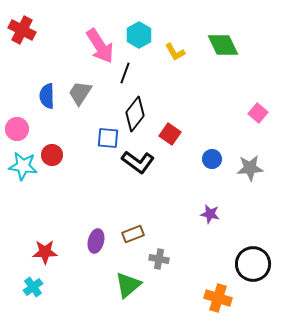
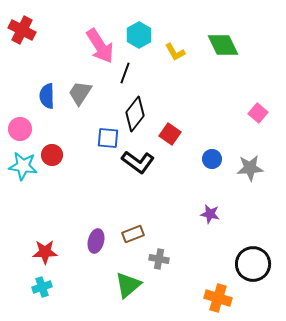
pink circle: moved 3 px right
cyan cross: moved 9 px right; rotated 18 degrees clockwise
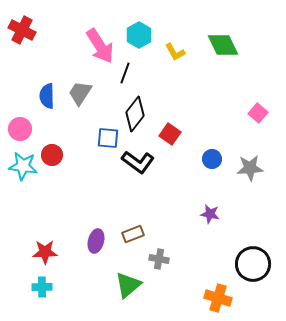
cyan cross: rotated 18 degrees clockwise
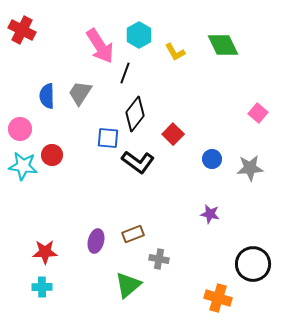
red square: moved 3 px right; rotated 10 degrees clockwise
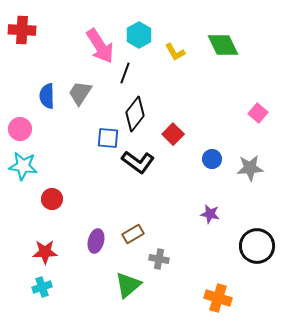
red cross: rotated 24 degrees counterclockwise
red circle: moved 44 px down
brown rectangle: rotated 10 degrees counterclockwise
black circle: moved 4 px right, 18 px up
cyan cross: rotated 18 degrees counterclockwise
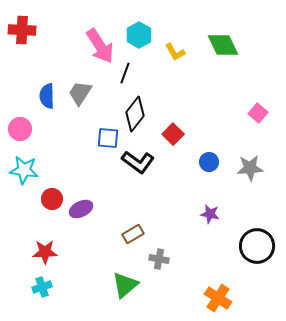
blue circle: moved 3 px left, 3 px down
cyan star: moved 1 px right, 4 px down
purple ellipse: moved 15 px left, 32 px up; rotated 50 degrees clockwise
green triangle: moved 3 px left
orange cross: rotated 16 degrees clockwise
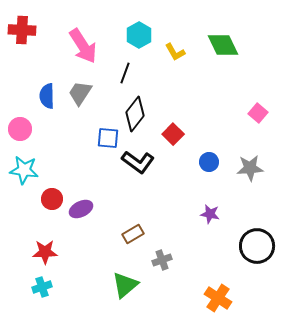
pink arrow: moved 17 px left
gray cross: moved 3 px right, 1 px down; rotated 30 degrees counterclockwise
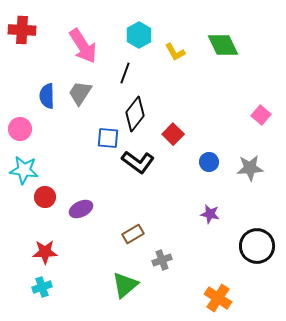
pink square: moved 3 px right, 2 px down
red circle: moved 7 px left, 2 px up
